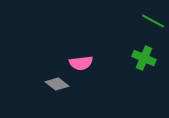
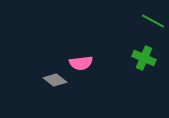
gray diamond: moved 2 px left, 4 px up
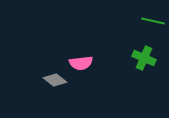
green line: rotated 15 degrees counterclockwise
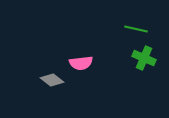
green line: moved 17 px left, 8 px down
gray diamond: moved 3 px left
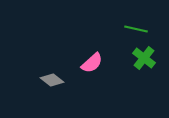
green cross: rotated 15 degrees clockwise
pink semicircle: moved 11 px right; rotated 35 degrees counterclockwise
